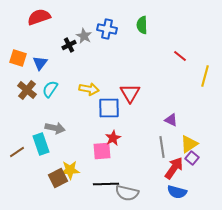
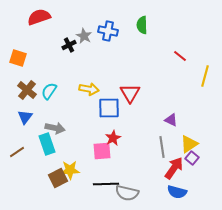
blue cross: moved 1 px right, 2 px down
blue triangle: moved 15 px left, 54 px down
cyan semicircle: moved 1 px left, 2 px down
cyan rectangle: moved 6 px right
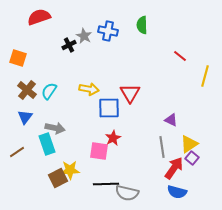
pink square: moved 3 px left; rotated 12 degrees clockwise
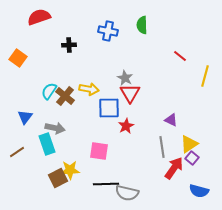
gray star: moved 41 px right, 42 px down
black cross: rotated 24 degrees clockwise
orange square: rotated 18 degrees clockwise
brown cross: moved 38 px right, 6 px down
red star: moved 13 px right, 12 px up
blue semicircle: moved 22 px right, 1 px up
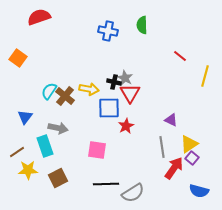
black cross: moved 45 px right, 37 px down; rotated 16 degrees clockwise
gray arrow: moved 3 px right
cyan rectangle: moved 2 px left, 2 px down
pink square: moved 2 px left, 1 px up
yellow star: moved 42 px left
gray semicircle: moved 6 px right; rotated 45 degrees counterclockwise
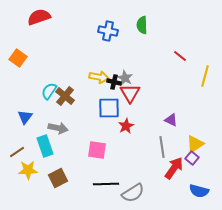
yellow arrow: moved 10 px right, 12 px up
yellow triangle: moved 6 px right
